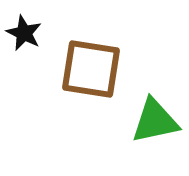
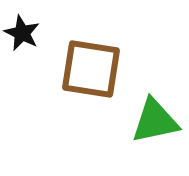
black star: moved 2 px left
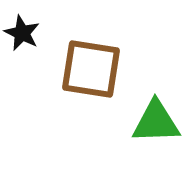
green triangle: moved 1 px right, 1 px down; rotated 10 degrees clockwise
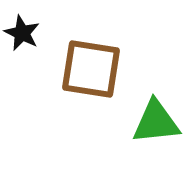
green triangle: rotated 4 degrees counterclockwise
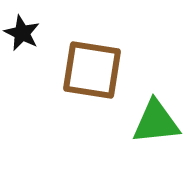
brown square: moved 1 px right, 1 px down
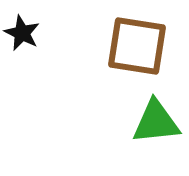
brown square: moved 45 px right, 24 px up
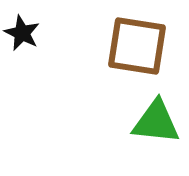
green triangle: rotated 12 degrees clockwise
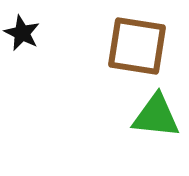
green triangle: moved 6 px up
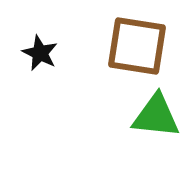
black star: moved 18 px right, 20 px down
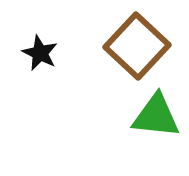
brown square: rotated 34 degrees clockwise
